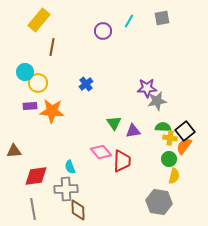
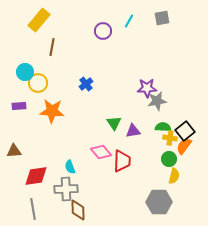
purple rectangle: moved 11 px left
gray hexagon: rotated 10 degrees counterclockwise
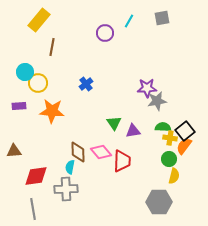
purple circle: moved 2 px right, 2 px down
cyan semicircle: rotated 32 degrees clockwise
brown diamond: moved 58 px up
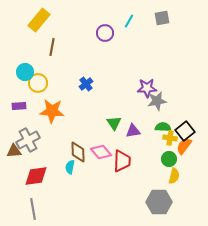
gray cross: moved 38 px left, 49 px up; rotated 25 degrees counterclockwise
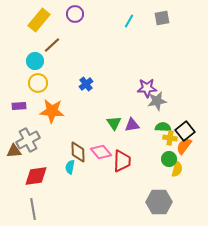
purple circle: moved 30 px left, 19 px up
brown line: moved 2 px up; rotated 36 degrees clockwise
cyan circle: moved 10 px right, 11 px up
purple triangle: moved 1 px left, 6 px up
yellow semicircle: moved 3 px right, 7 px up
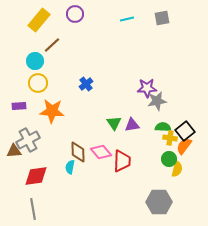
cyan line: moved 2 px left, 2 px up; rotated 48 degrees clockwise
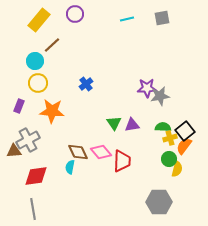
gray star: moved 3 px right, 5 px up
purple rectangle: rotated 64 degrees counterclockwise
yellow cross: rotated 24 degrees counterclockwise
brown diamond: rotated 25 degrees counterclockwise
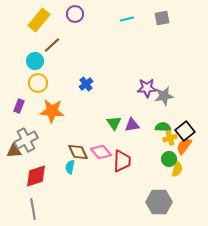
gray star: moved 4 px right
gray cross: moved 2 px left
red diamond: rotated 10 degrees counterclockwise
